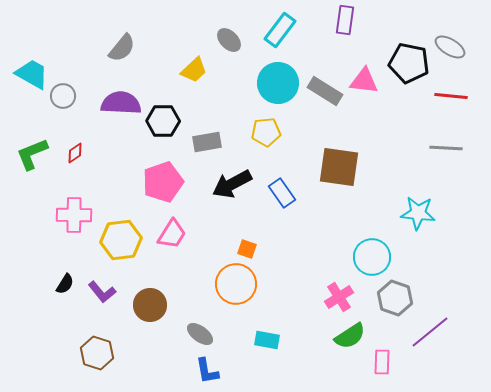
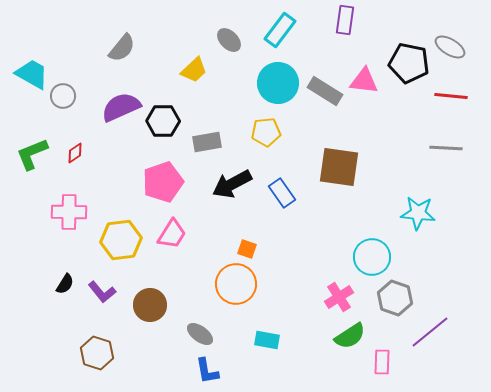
purple semicircle at (121, 103): moved 4 px down; rotated 27 degrees counterclockwise
pink cross at (74, 215): moved 5 px left, 3 px up
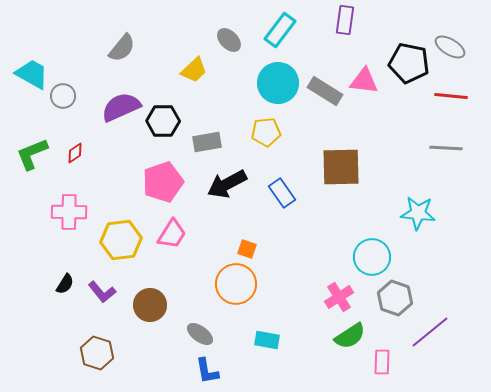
brown square at (339, 167): moved 2 px right; rotated 9 degrees counterclockwise
black arrow at (232, 184): moved 5 px left
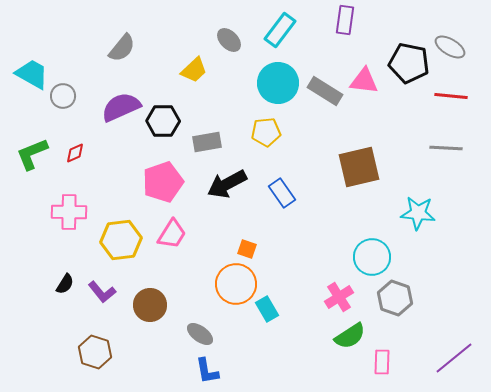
red diamond at (75, 153): rotated 10 degrees clockwise
brown square at (341, 167): moved 18 px right; rotated 12 degrees counterclockwise
purple line at (430, 332): moved 24 px right, 26 px down
cyan rectangle at (267, 340): moved 31 px up; rotated 50 degrees clockwise
brown hexagon at (97, 353): moved 2 px left, 1 px up
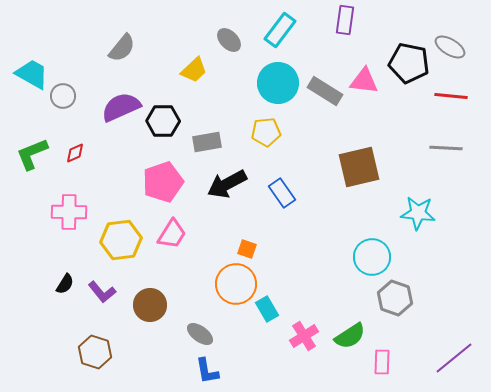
pink cross at (339, 297): moved 35 px left, 39 px down
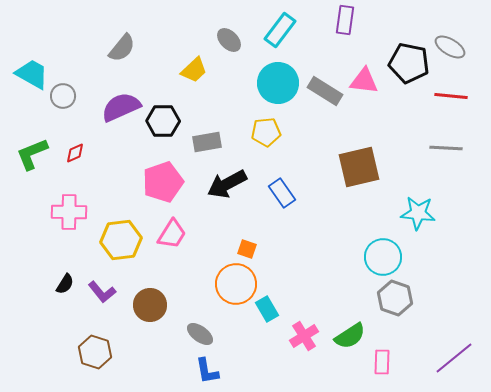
cyan circle at (372, 257): moved 11 px right
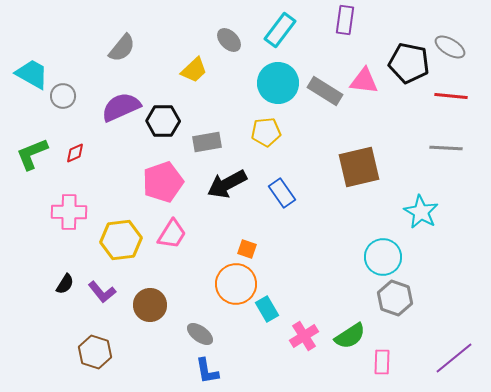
cyan star at (418, 213): moved 3 px right, 1 px up; rotated 24 degrees clockwise
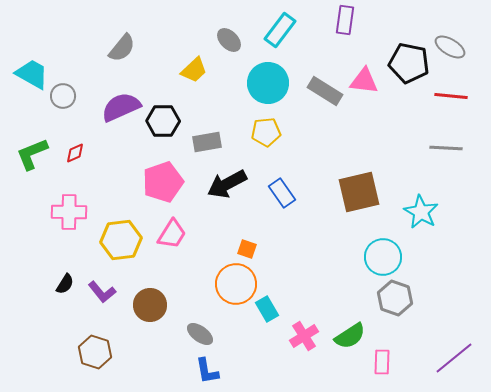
cyan circle at (278, 83): moved 10 px left
brown square at (359, 167): moved 25 px down
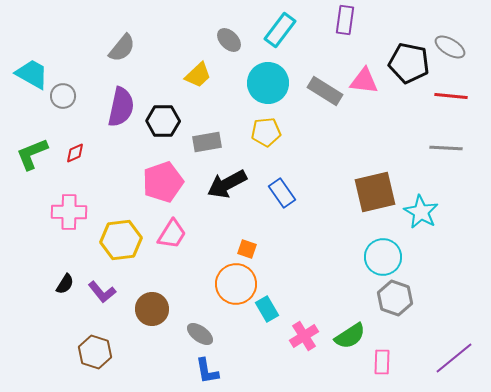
yellow trapezoid at (194, 70): moved 4 px right, 5 px down
purple semicircle at (121, 107): rotated 126 degrees clockwise
brown square at (359, 192): moved 16 px right
brown circle at (150, 305): moved 2 px right, 4 px down
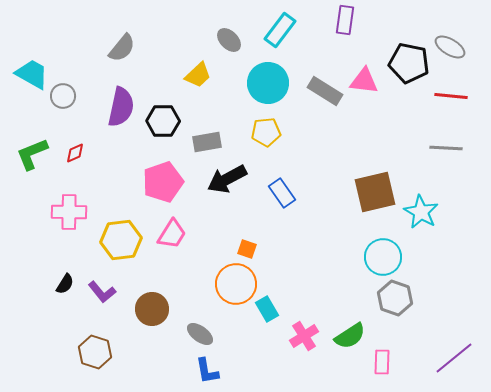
black arrow at (227, 184): moved 5 px up
